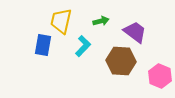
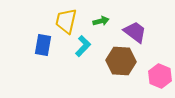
yellow trapezoid: moved 5 px right
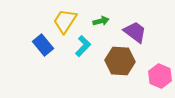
yellow trapezoid: moved 1 px left; rotated 20 degrees clockwise
blue rectangle: rotated 50 degrees counterclockwise
brown hexagon: moved 1 px left
